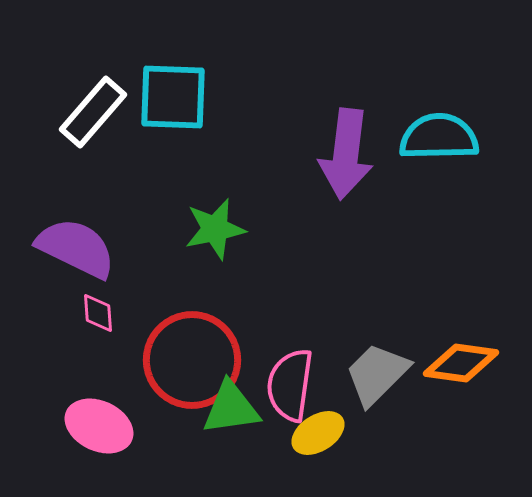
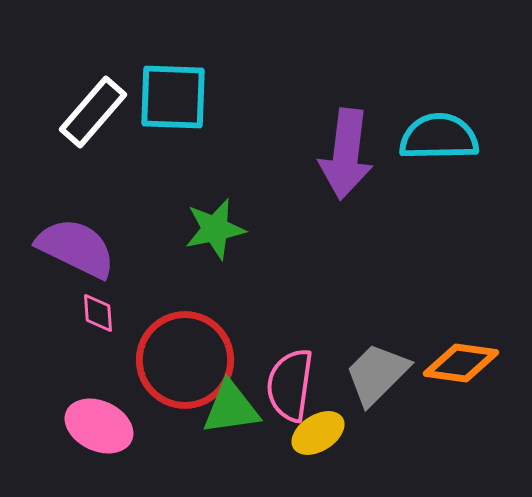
red circle: moved 7 px left
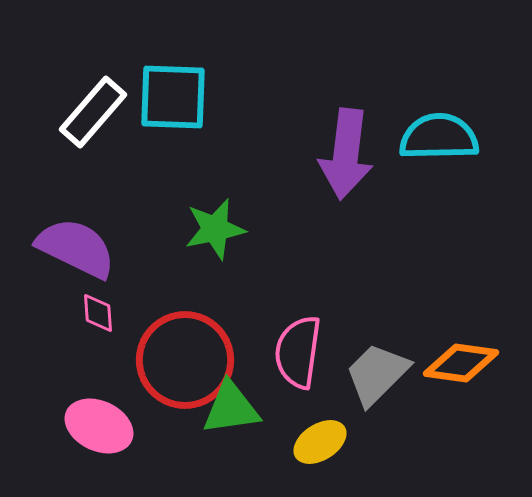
pink semicircle: moved 8 px right, 33 px up
yellow ellipse: moved 2 px right, 9 px down
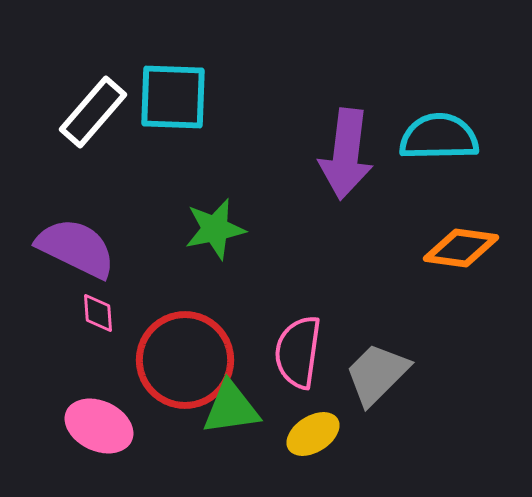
orange diamond: moved 115 px up
yellow ellipse: moved 7 px left, 8 px up
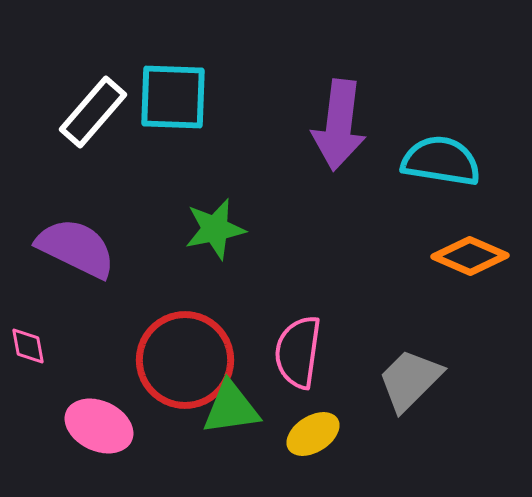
cyan semicircle: moved 2 px right, 24 px down; rotated 10 degrees clockwise
purple arrow: moved 7 px left, 29 px up
orange diamond: moved 9 px right, 8 px down; rotated 16 degrees clockwise
pink diamond: moved 70 px left, 33 px down; rotated 6 degrees counterclockwise
gray trapezoid: moved 33 px right, 6 px down
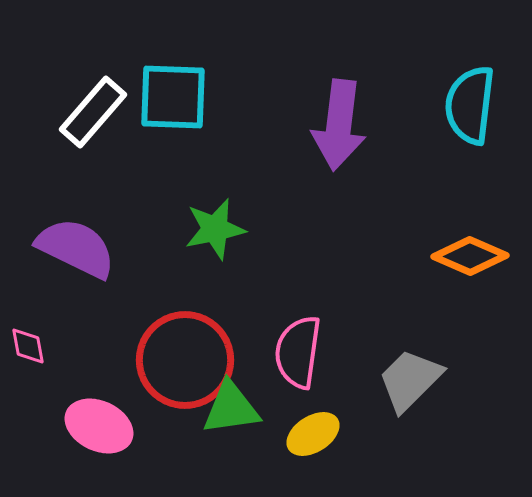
cyan semicircle: moved 29 px right, 56 px up; rotated 92 degrees counterclockwise
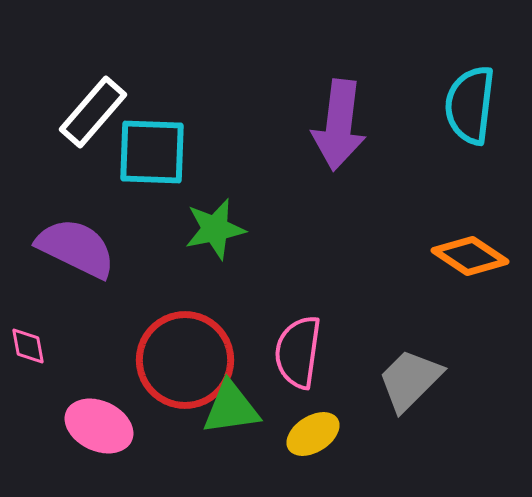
cyan square: moved 21 px left, 55 px down
orange diamond: rotated 10 degrees clockwise
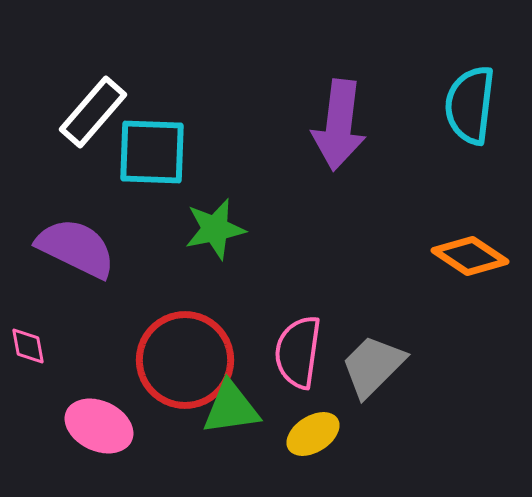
gray trapezoid: moved 37 px left, 14 px up
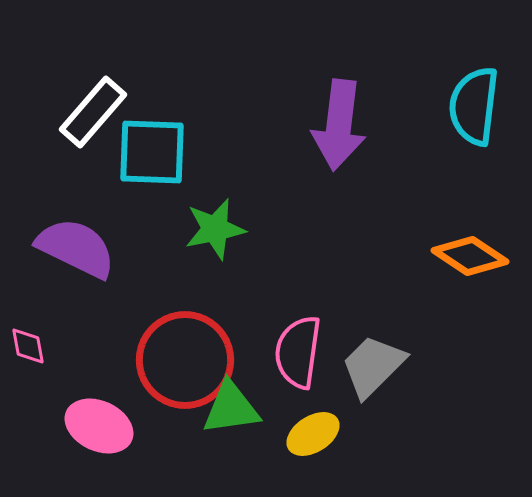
cyan semicircle: moved 4 px right, 1 px down
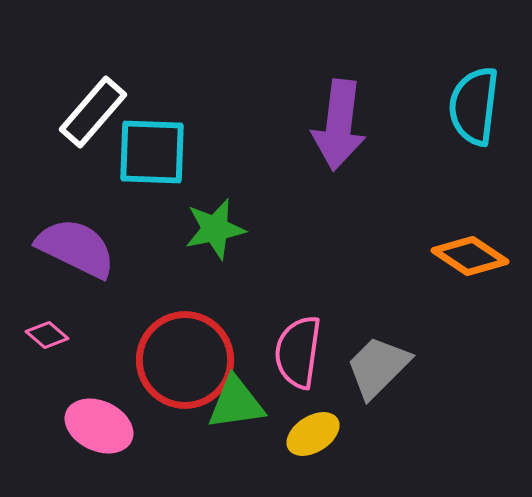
pink diamond: moved 19 px right, 11 px up; rotated 39 degrees counterclockwise
gray trapezoid: moved 5 px right, 1 px down
green triangle: moved 5 px right, 5 px up
